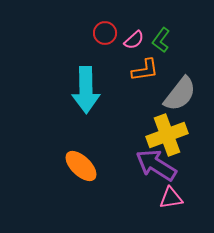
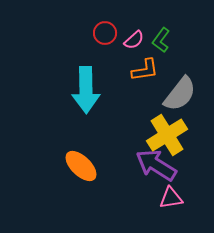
yellow cross: rotated 12 degrees counterclockwise
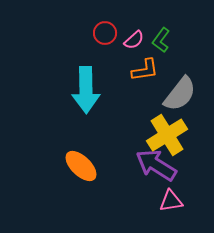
pink triangle: moved 3 px down
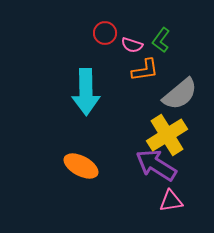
pink semicircle: moved 2 px left, 5 px down; rotated 60 degrees clockwise
cyan arrow: moved 2 px down
gray semicircle: rotated 12 degrees clockwise
orange ellipse: rotated 16 degrees counterclockwise
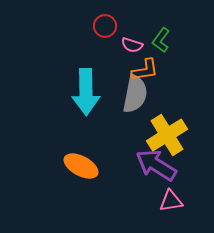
red circle: moved 7 px up
gray semicircle: moved 45 px left; rotated 39 degrees counterclockwise
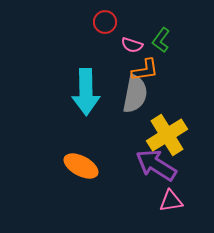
red circle: moved 4 px up
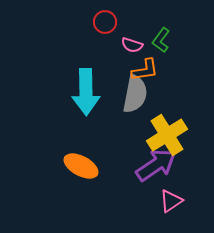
purple arrow: rotated 114 degrees clockwise
pink triangle: rotated 25 degrees counterclockwise
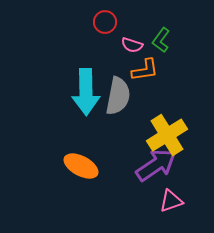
gray semicircle: moved 17 px left, 2 px down
pink triangle: rotated 15 degrees clockwise
